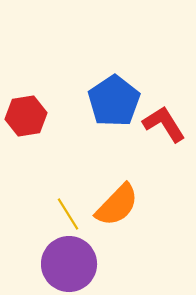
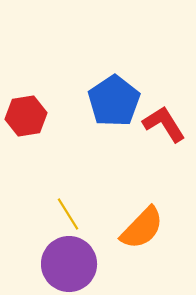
orange semicircle: moved 25 px right, 23 px down
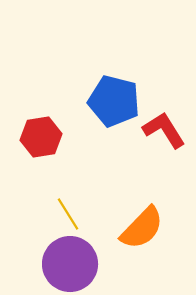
blue pentagon: rotated 24 degrees counterclockwise
red hexagon: moved 15 px right, 21 px down
red L-shape: moved 6 px down
purple circle: moved 1 px right
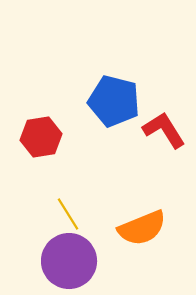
orange semicircle: rotated 24 degrees clockwise
purple circle: moved 1 px left, 3 px up
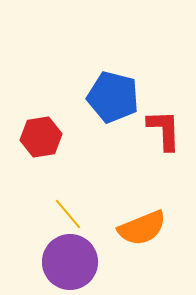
blue pentagon: moved 1 px left, 4 px up
red L-shape: rotated 30 degrees clockwise
yellow line: rotated 8 degrees counterclockwise
purple circle: moved 1 px right, 1 px down
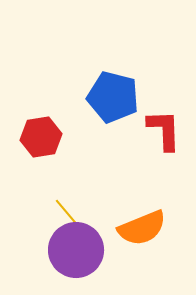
purple circle: moved 6 px right, 12 px up
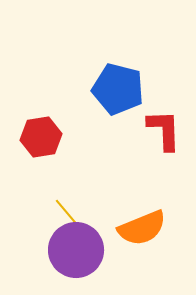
blue pentagon: moved 5 px right, 8 px up
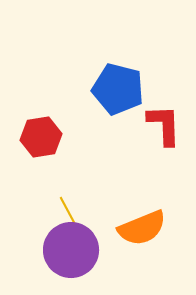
red L-shape: moved 5 px up
yellow line: moved 1 px right, 1 px up; rotated 12 degrees clockwise
purple circle: moved 5 px left
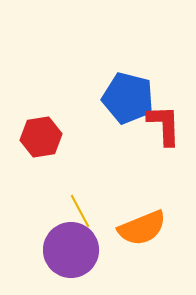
blue pentagon: moved 10 px right, 9 px down
yellow line: moved 11 px right, 2 px up
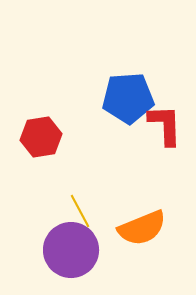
blue pentagon: rotated 18 degrees counterclockwise
red L-shape: moved 1 px right
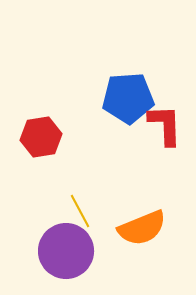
purple circle: moved 5 px left, 1 px down
